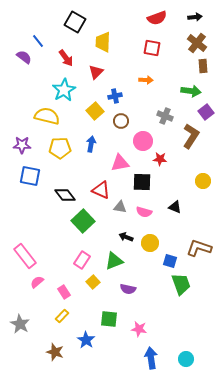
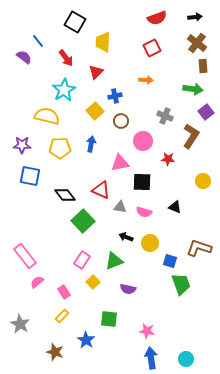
red square at (152, 48): rotated 36 degrees counterclockwise
green arrow at (191, 91): moved 2 px right, 2 px up
red star at (160, 159): moved 8 px right
pink star at (139, 329): moved 8 px right, 2 px down
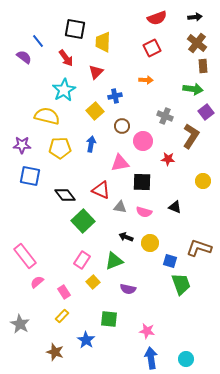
black square at (75, 22): moved 7 px down; rotated 20 degrees counterclockwise
brown circle at (121, 121): moved 1 px right, 5 px down
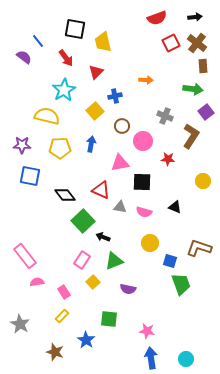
yellow trapezoid at (103, 42): rotated 15 degrees counterclockwise
red square at (152, 48): moved 19 px right, 5 px up
black arrow at (126, 237): moved 23 px left
pink semicircle at (37, 282): rotated 32 degrees clockwise
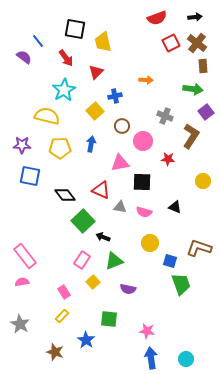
pink semicircle at (37, 282): moved 15 px left
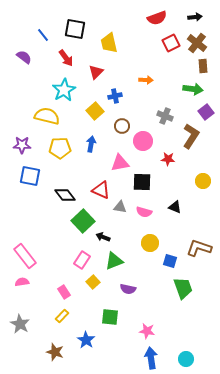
blue line at (38, 41): moved 5 px right, 6 px up
yellow trapezoid at (103, 42): moved 6 px right, 1 px down
green trapezoid at (181, 284): moved 2 px right, 4 px down
green square at (109, 319): moved 1 px right, 2 px up
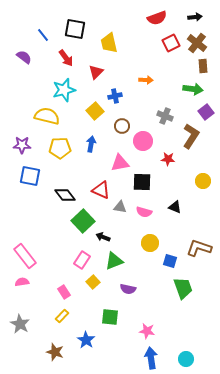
cyan star at (64, 90): rotated 15 degrees clockwise
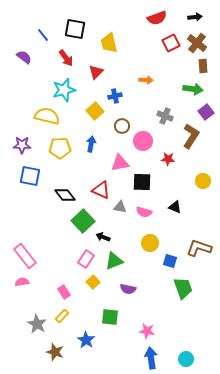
pink rectangle at (82, 260): moved 4 px right, 1 px up
gray star at (20, 324): moved 17 px right
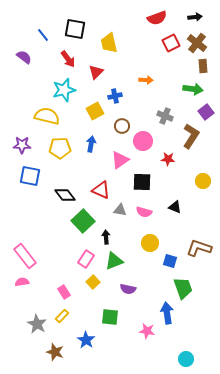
red arrow at (66, 58): moved 2 px right, 1 px down
yellow square at (95, 111): rotated 12 degrees clockwise
pink triangle at (120, 163): moved 3 px up; rotated 24 degrees counterclockwise
gray triangle at (120, 207): moved 3 px down
black arrow at (103, 237): moved 3 px right; rotated 64 degrees clockwise
blue arrow at (151, 358): moved 16 px right, 45 px up
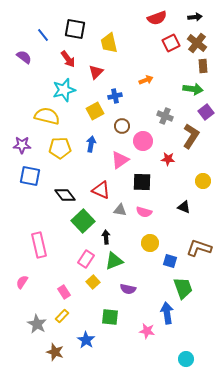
orange arrow at (146, 80): rotated 24 degrees counterclockwise
black triangle at (175, 207): moved 9 px right
pink rectangle at (25, 256): moved 14 px right, 11 px up; rotated 25 degrees clockwise
pink semicircle at (22, 282): rotated 48 degrees counterclockwise
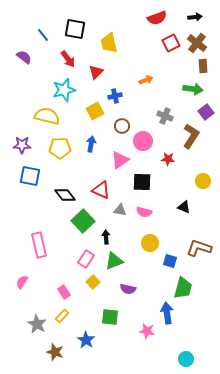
green trapezoid at (183, 288): rotated 35 degrees clockwise
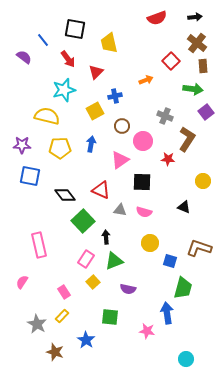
blue line at (43, 35): moved 5 px down
red square at (171, 43): moved 18 px down; rotated 18 degrees counterclockwise
brown L-shape at (191, 136): moved 4 px left, 3 px down
